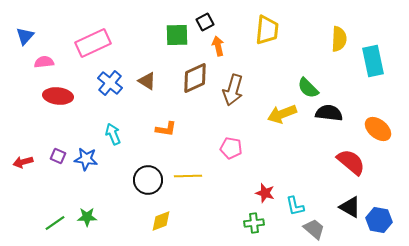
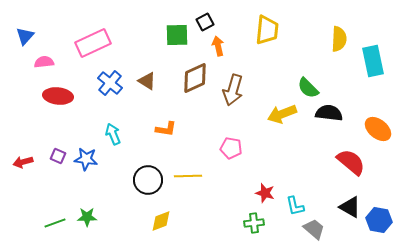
green line: rotated 15 degrees clockwise
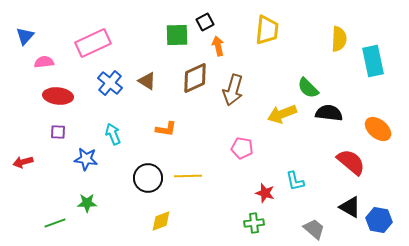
pink pentagon: moved 11 px right
purple square: moved 24 px up; rotated 21 degrees counterclockwise
black circle: moved 2 px up
cyan L-shape: moved 25 px up
green star: moved 14 px up
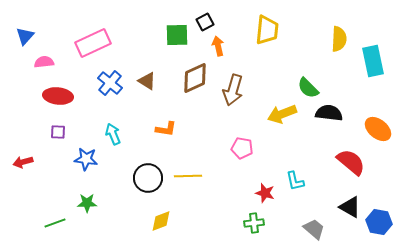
blue hexagon: moved 2 px down
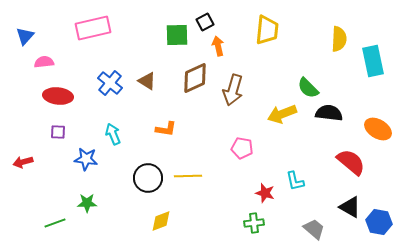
pink rectangle: moved 15 px up; rotated 12 degrees clockwise
orange ellipse: rotated 8 degrees counterclockwise
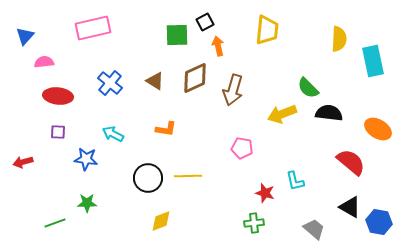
brown triangle: moved 8 px right
cyan arrow: rotated 40 degrees counterclockwise
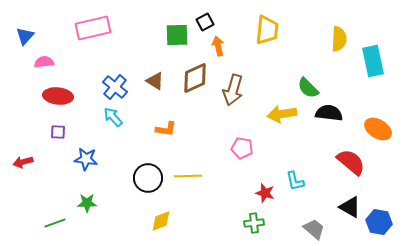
blue cross: moved 5 px right, 4 px down
yellow arrow: rotated 12 degrees clockwise
cyan arrow: moved 17 px up; rotated 20 degrees clockwise
